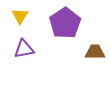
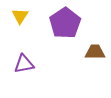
purple triangle: moved 15 px down
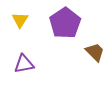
yellow triangle: moved 4 px down
brown trapezoid: rotated 45 degrees clockwise
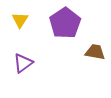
brown trapezoid: rotated 35 degrees counterclockwise
purple triangle: moved 1 px left, 1 px up; rotated 25 degrees counterclockwise
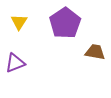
yellow triangle: moved 1 px left, 2 px down
purple triangle: moved 8 px left; rotated 15 degrees clockwise
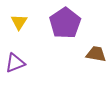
brown trapezoid: moved 1 px right, 2 px down
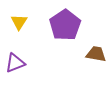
purple pentagon: moved 2 px down
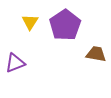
yellow triangle: moved 11 px right
